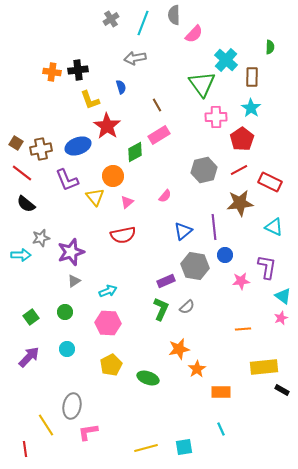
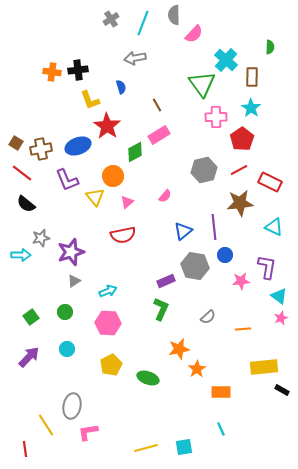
cyan triangle at (283, 296): moved 4 px left
gray semicircle at (187, 307): moved 21 px right, 10 px down
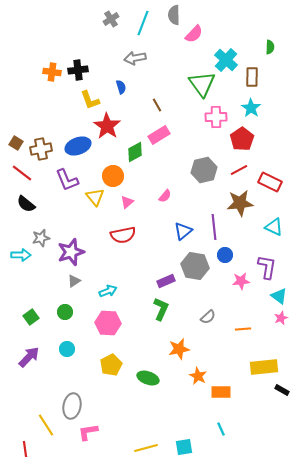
orange star at (197, 369): moved 1 px right, 7 px down; rotated 12 degrees counterclockwise
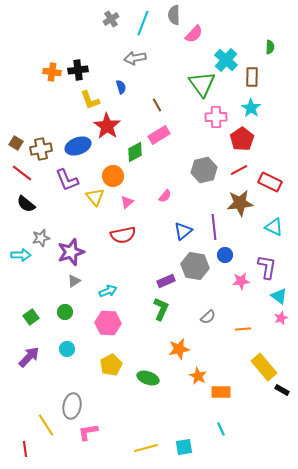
yellow rectangle at (264, 367): rotated 56 degrees clockwise
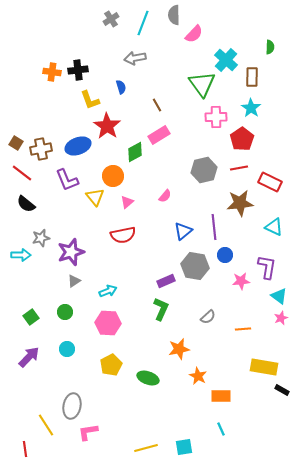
red line at (239, 170): moved 2 px up; rotated 18 degrees clockwise
yellow rectangle at (264, 367): rotated 40 degrees counterclockwise
orange rectangle at (221, 392): moved 4 px down
